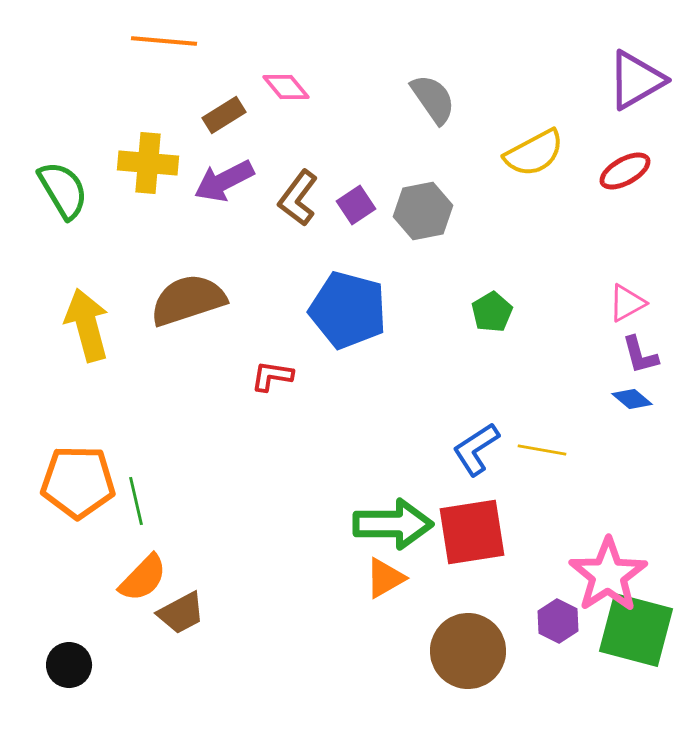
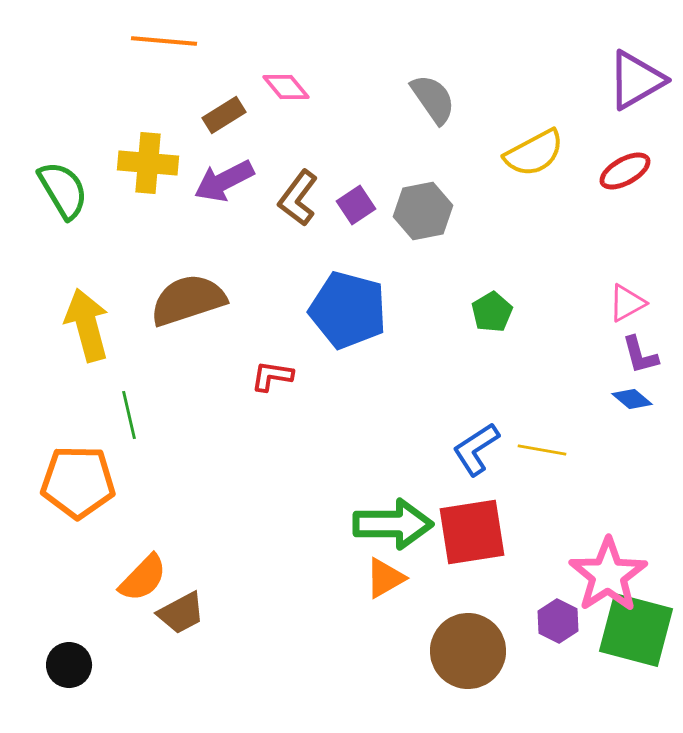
green line: moved 7 px left, 86 px up
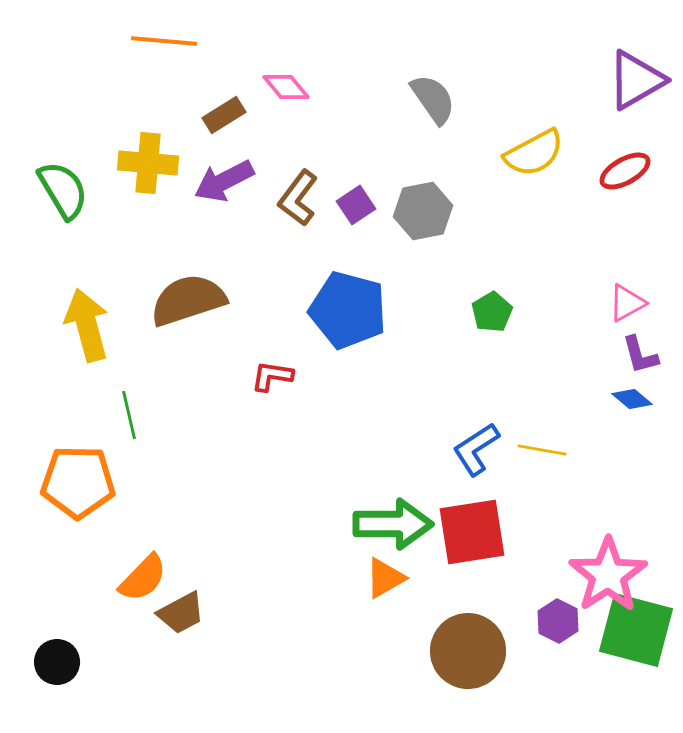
black circle: moved 12 px left, 3 px up
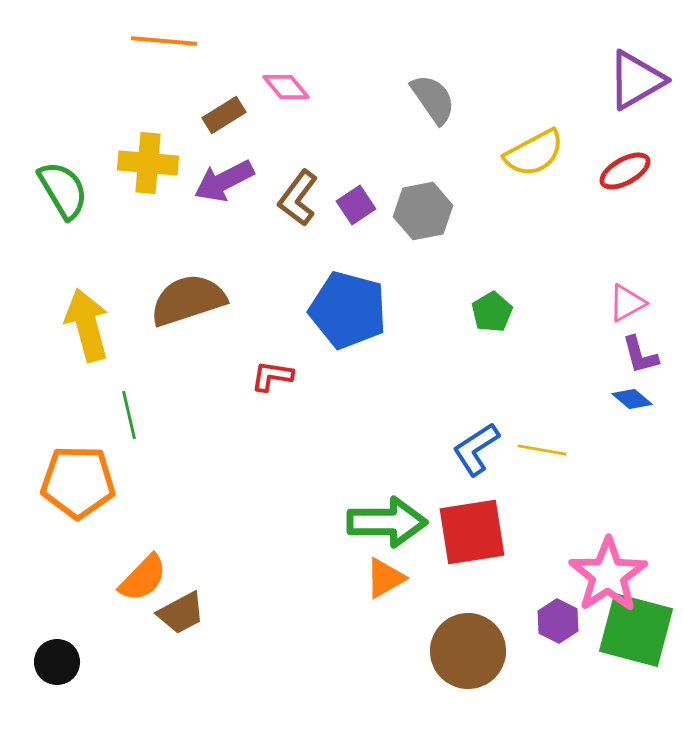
green arrow: moved 6 px left, 2 px up
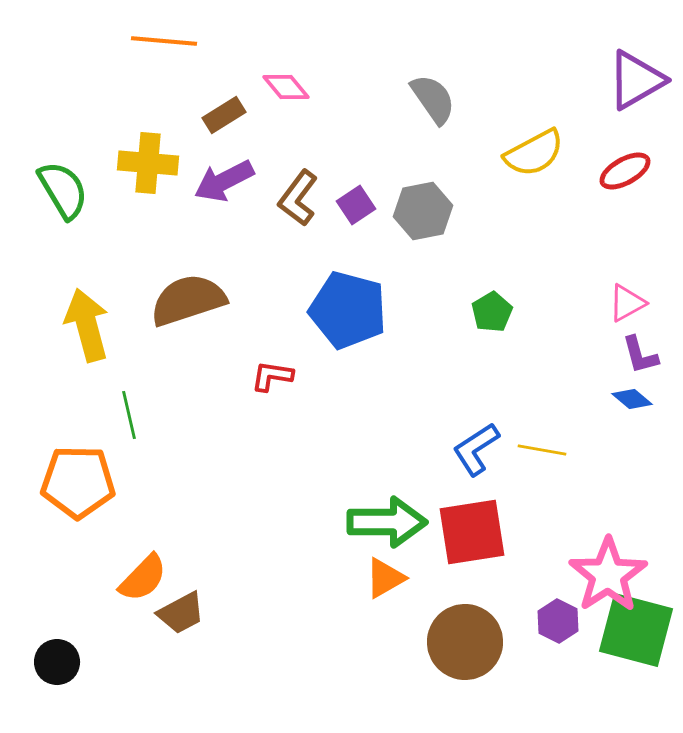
brown circle: moved 3 px left, 9 px up
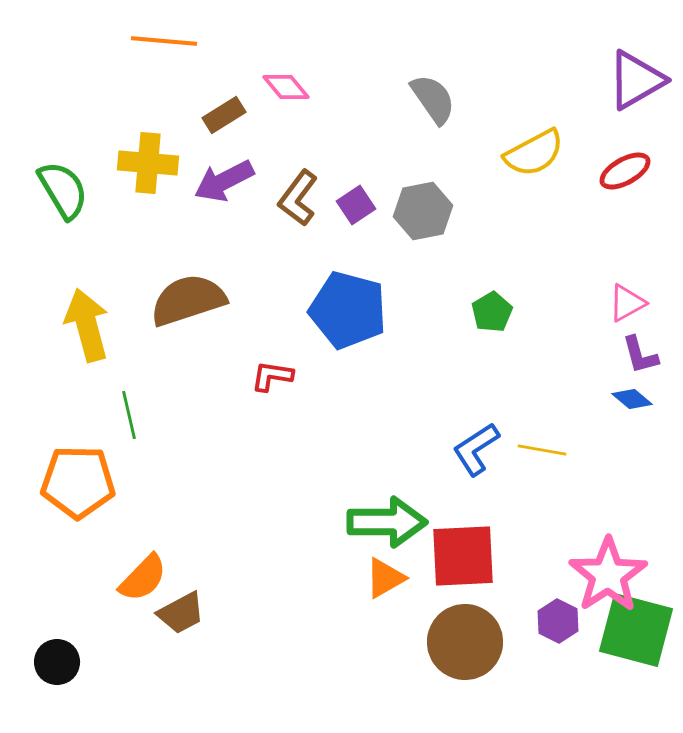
red square: moved 9 px left, 24 px down; rotated 6 degrees clockwise
